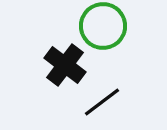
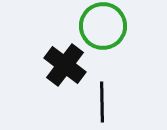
black line: rotated 54 degrees counterclockwise
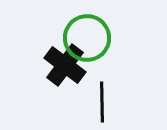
green circle: moved 16 px left, 12 px down
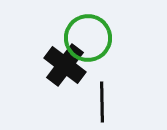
green circle: moved 1 px right
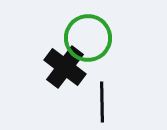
black cross: moved 2 px down
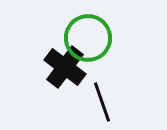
black line: rotated 18 degrees counterclockwise
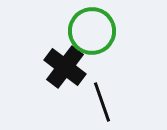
green circle: moved 4 px right, 7 px up
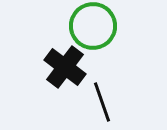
green circle: moved 1 px right, 5 px up
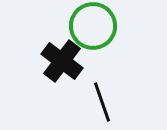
black cross: moved 3 px left, 6 px up
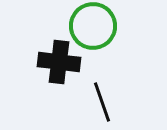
black cross: moved 3 px left, 1 px down; rotated 30 degrees counterclockwise
